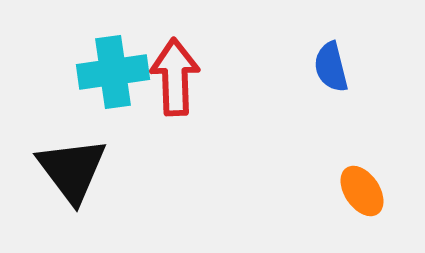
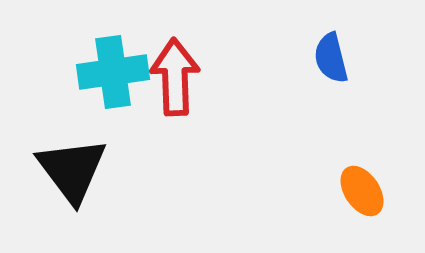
blue semicircle: moved 9 px up
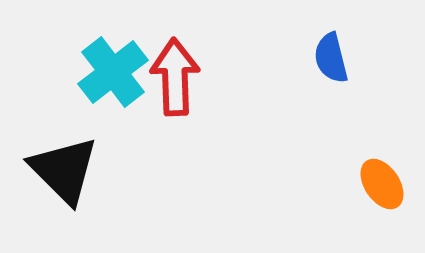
cyan cross: rotated 30 degrees counterclockwise
black triangle: moved 8 px left; rotated 8 degrees counterclockwise
orange ellipse: moved 20 px right, 7 px up
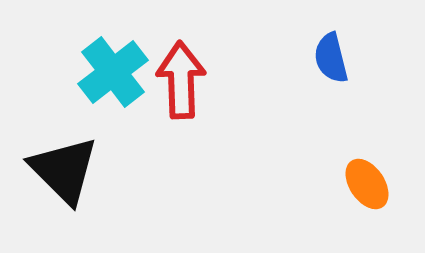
red arrow: moved 6 px right, 3 px down
orange ellipse: moved 15 px left
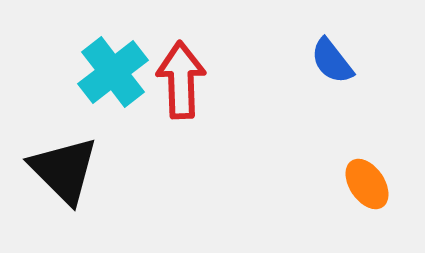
blue semicircle: moved 1 px right, 3 px down; rotated 24 degrees counterclockwise
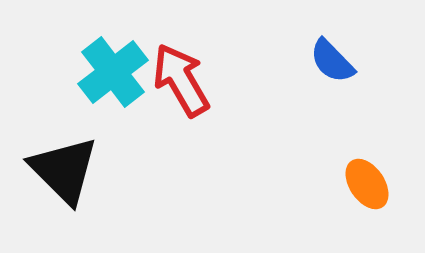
blue semicircle: rotated 6 degrees counterclockwise
red arrow: rotated 28 degrees counterclockwise
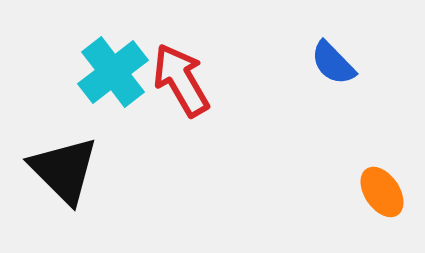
blue semicircle: moved 1 px right, 2 px down
orange ellipse: moved 15 px right, 8 px down
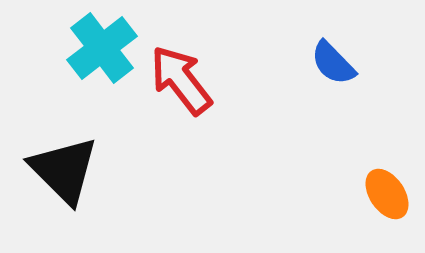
cyan cross: moved 11 px left, 24 px up
red arrow: rotated 8 degrees counterclockwise
orange ellipse: moved 5 px right, 2 px down
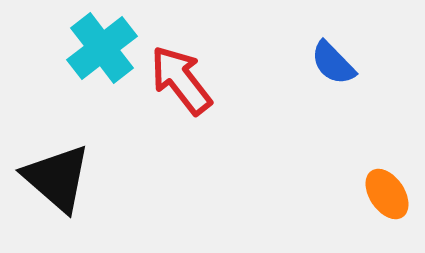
black triangle: moved 7 px left, 8 px down; rotated 4 degrees counterclockwise
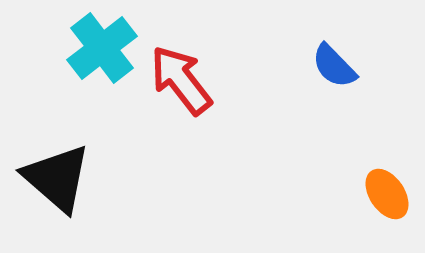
blue semicircle: moved 1 px right, 3 px down
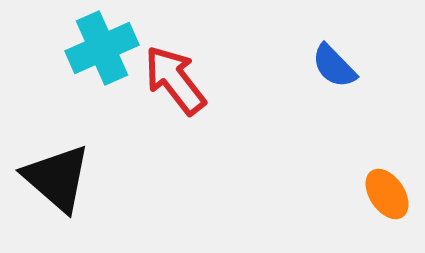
cyan cross: rotated 14 degrees clockwise
red arrow: moved 6 px left
